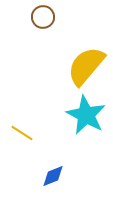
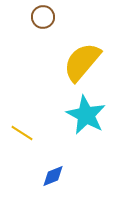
yellow semicircle: moved 4 px left, 4 px up
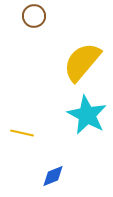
brown circle: moved 9 px left, 1 px up
cyan star: moved 1 px right
yellow line: rotated 20 degrees counterclockwise
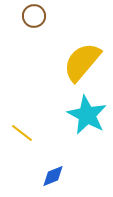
yellow line: rotated 25 degrees clockwise
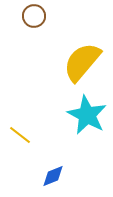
yellow line: moved 2 px left, 2 px down
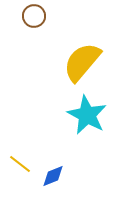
yellow line: moved 29 px down
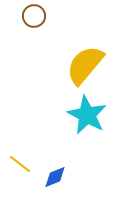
yellow semicircle: moved 3 px right, 3 px down
blue diamond: moved 2 px right, 1 px down
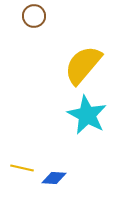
yellow semicircle: moved 2 px left
yellow line: moved 2 px right, 4 px down; rotated 25 degrees counterclockwise
blue diamond: moved 1 px left, 1 px down; rotated 25 degrees clockwise
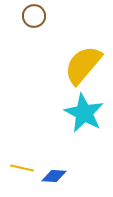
cyan star: moved 3 px left, 2 px up
blue diamond: moved 2 px up
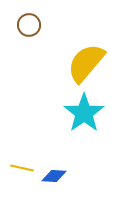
brown circle: moved 5 px left, 9 px down
yellow semicircle: moved 3 px right, 2 px up
cyan star: rotated 9 degrees clockwise
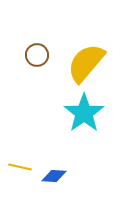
brown circle: moved 8 px right, 30 px down
yellow line: moved 2 px left, 1 px up
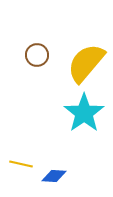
yellow line: moved 1 px right, 3 px up
